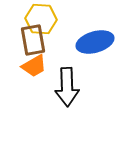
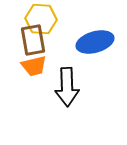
orange trapezoid: rotated 16 degrees clockwise
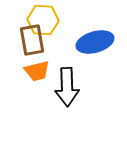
yellow hexagon: moved 2 px right, 1 px down
brown rectangle: moved 1 px left
orange trapezoid: moved 3 px right, 5 px down
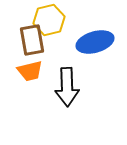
yellow hexagon: moved 6 px right; rotated 16 degrees counterclockwise
orange trapezoid: moved 7 px left
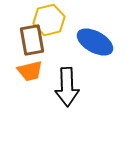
blue ellipse: rotated 45 degrees clockwise
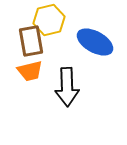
brown rectangle: moved 1 px left, 1 px down
